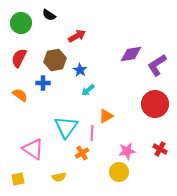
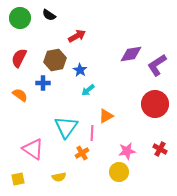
green circle: moved 1 px left, 5 px up
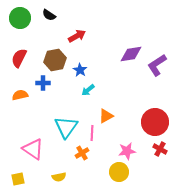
orange semicircle: rotated 49 degrees counterclockwise
red circle: moved 18 px down
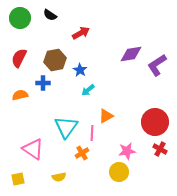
black semicircle: moved 1 px right
red arrow: moved 4 px right, 3 px up
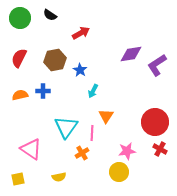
blue cross: moved 8 px down
cyan arrow: moved 5 px right, 1 px down; rotated 24 degrees counterclockwise
orange triangle: rotated 28 degrees counterclockwise
pink triangle: moved 2 px left
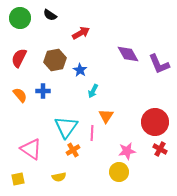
purple diamond: moved 3 px left; rotated 70 degrees clockwise
purple L-shape: moved 2 px right, 1 px up; rotated 80 degrees counterclockwise
orange semicircle: rotated 63 degrees clockwise
orange cross: moved 9 px left, 3 px up
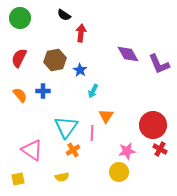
black semicircle: moved 14 px right
red arrow: rotated 54 degrees counterclockwise
red circle: moved 2 px left, 3 px down
pink triangle: moved 1 px right, 1 px down
yellow semicircle: moved 3 px right
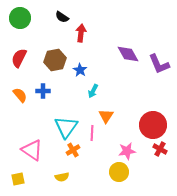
black semicircle: moved 2 px left, 2 px down
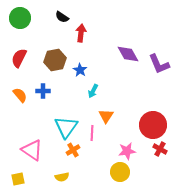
yellow circle: moved 1 px right
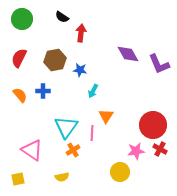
green circle: moved 2 px right, 1 px down
blue star: rotated 24 degrees counterclockwise
pink star: moved 9 px right
